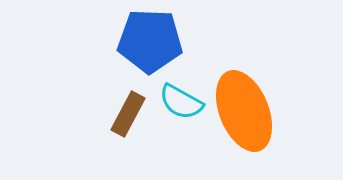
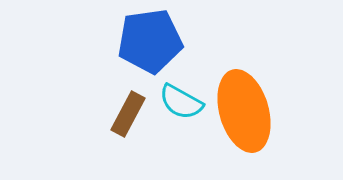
blue pentagon: rotated 10 degrees counterclockwise
orange ellipse: rotated 6 degrees clockwise
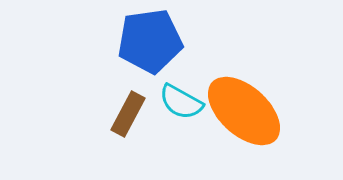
orange ellipse: rotated 32 degrees counterclockwise
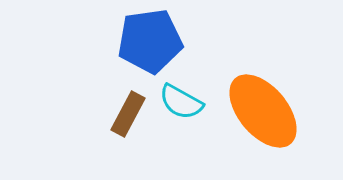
orange ellipse: moved 19 px right; rotated 8 degrees clockwise
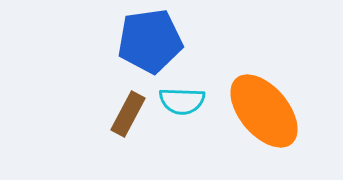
cyan semicircle: moved 1 px right, 1 px up; rotated 27 degrees counterclockwise
orange ellipse: moved 1 px right
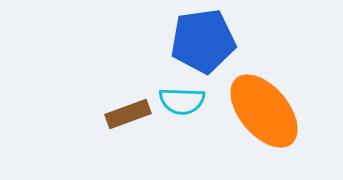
blue pentagon: moved 53 px right
brown rectangle: rotated 42 degrees clockwise
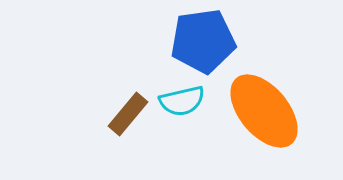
cyan semicircle: rotated 15 degrees counterclockwise
brown rectangle: rotated 30 degrees counterclockwise
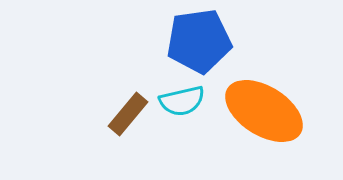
blue pentagon: moved 4 px left
orange ellipse: rotated 18 degrees counterclockwise
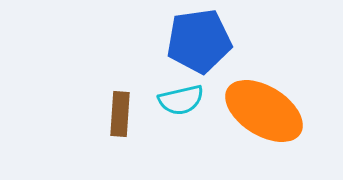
cyan semicircle: moved 1 px left, 1 px up
brown rectangle: moved 8 px left; rotated 36 degrees counterclockwise
